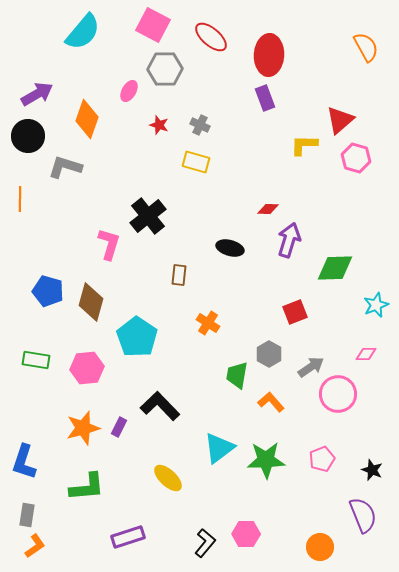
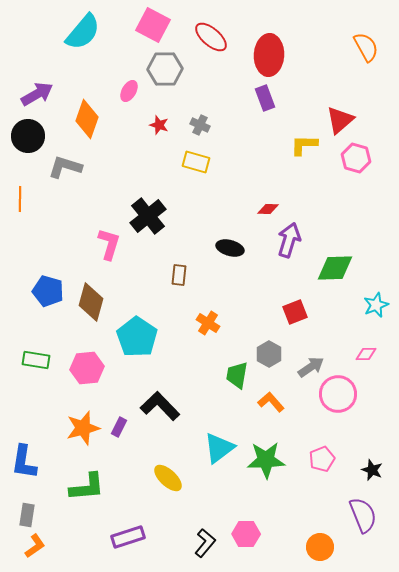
blue L-shape at (24, 462): rotated 9 degrees counterclockwise
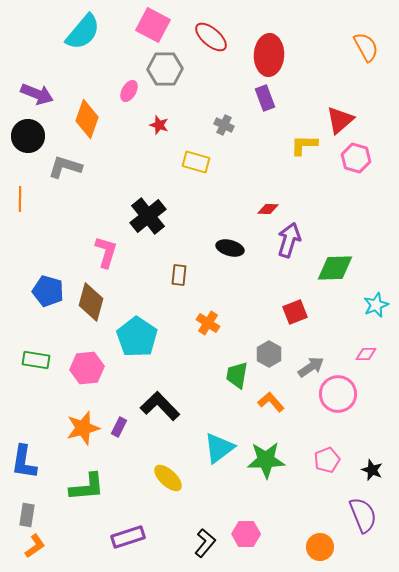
purple arrow at (37, 94): rotated 52 degrees clockwise
gray cross at (200, 125): moved 24 px right
pink L-shape at (109, 244): moved 3 px left, 8 px down
pink pentagon at (322, 459): moved 5 px right, 1 px down
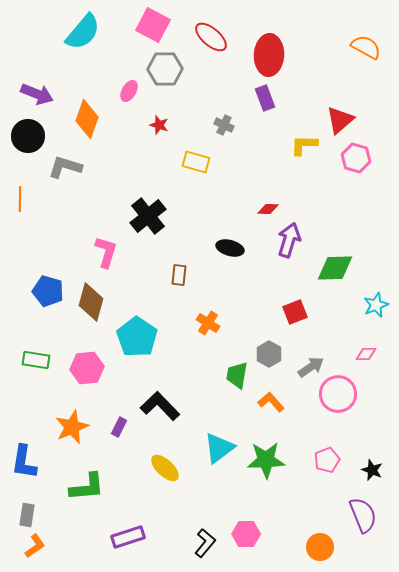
orange semicircle at (366, 47): rotated 32 degrees counterclockwise
orange star at (83, 428): moved 11 px left, 1 px up; rotated 8 degrees counterclockwise
yellow ellipse at (168, 478): moved 3 px left, 10 px up
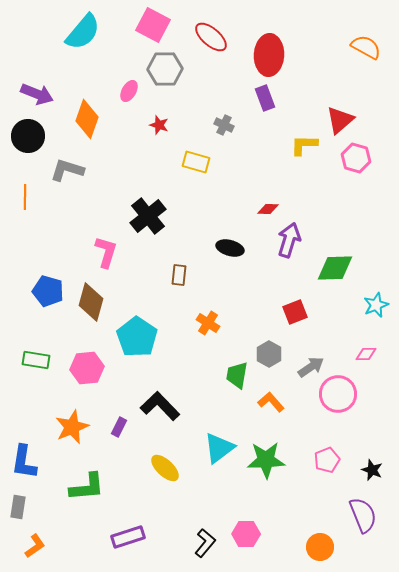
gray L-shape at (65, 167): moved 2 px right, 3 px down
orange line at (20, 199): moved 5 px right, 2 px up
gray rectangle at (27, 515): moved 9 px left, 8 px up
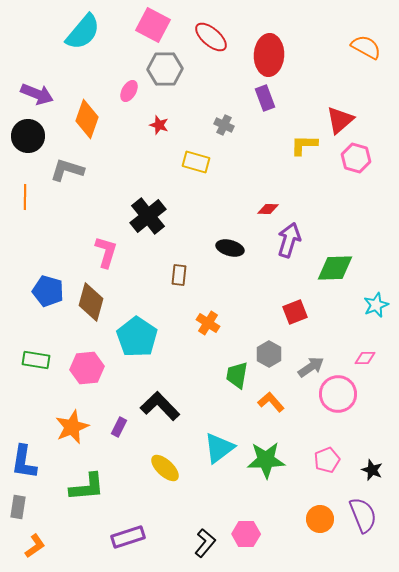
pink diamond at (366, 354): moved 1 px left, 4 px down
orange circle at (320, 547): moved 28 px up
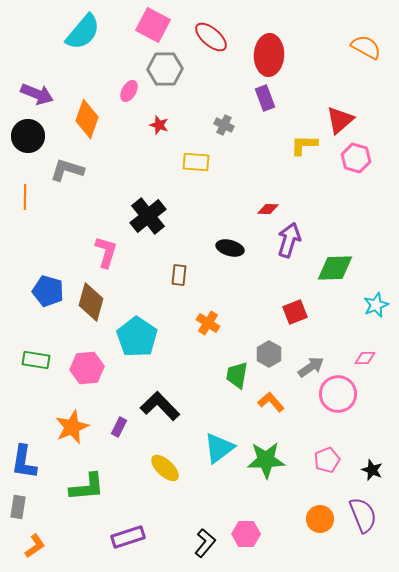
yellow rectangle at (196, 162): rotated 12 degrees counterclockwise
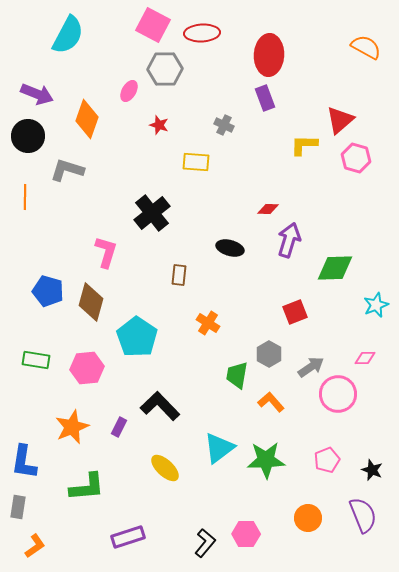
cyan semicircle at (83, 32): moved 15 px left, 3 px down; rotated 12 degrees counterclockwise
red ellipse at (211, 37): moved 9 px left, 4 px up; rotated 44 degrees counterclockwise
black cross at (148, 216): moved 4 px right, 3 px up
orange circle at (320, 519): moved 12 px left, 1 px up
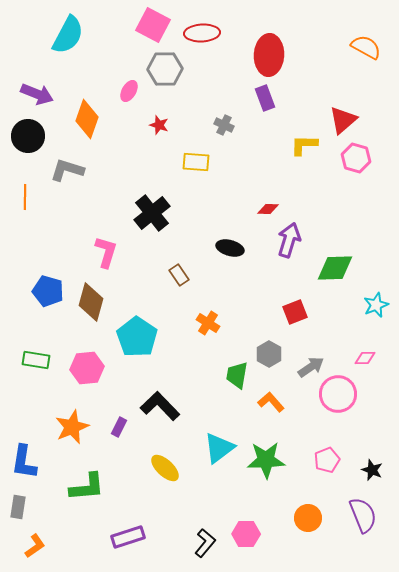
red triangle at (340, 120): moved 3 px right
brown rectangle at (179, 275): rotated 40 degrees counterclockwise
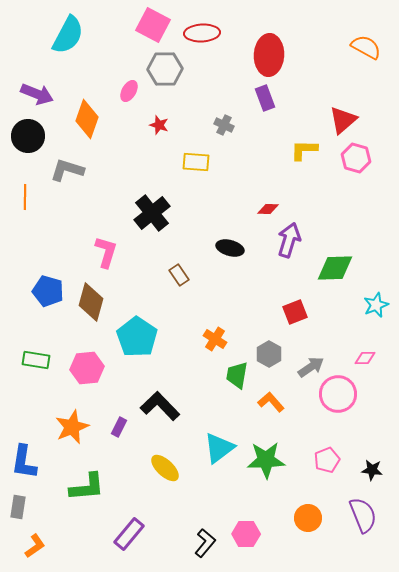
yellow L-shape at (304, 145): moved 5 px down
orange cross at (208, 323): moved 7 px right, 16 px down
black star at (372, 470): rotated 15 degrees counterclockwise
purple rectangle at (128, 537): moved 1 px right, 3 px up; rotated 32 degrees counterclockwise
